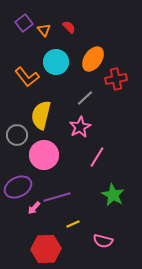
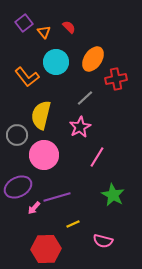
orange triangle: moved 2 px down
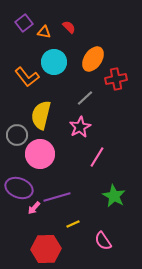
orange triangle: rotated 40 degrees counterclockwise
cyan circle: moved 2 px left
pink circle: moved 4 px left, 1 px up
purple ellipse: moved 1 px right, 1 px down; rotated 48 degrees clockwise
green star: moved 1 px right, 1 px down
pink semicircle: rotated 42 degrees clockwise
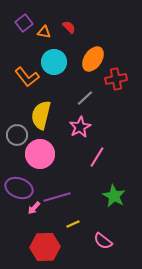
pink semicircle: rotated 18 degrees counterclockwise
red hexagon: moved 1 px left, 2 px up
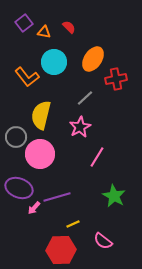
gray circle: moved 1 px left, 2 px down
red hexagon: moved 16 px right, 3 px down
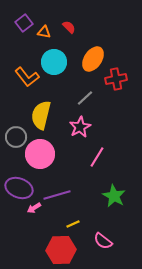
purple line: moved 2 px up
pink arrow: rotated 16 degrees clockwise
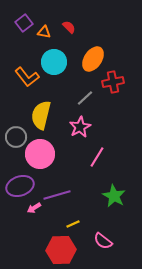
red cross: moved 3 px left, 3 px down
purple ellipse: moved 1 px right, 2 px up; rotated 40 degrees counterclockwise
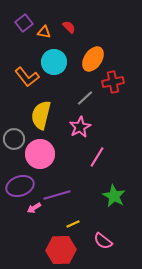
gray circle: moved 2 px left, 2 px down
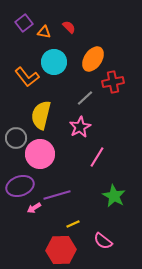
gray circle: moved 2 px right, 1 px up
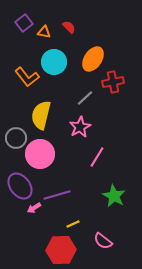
purple ellipse: rotated 72 degrees clockwise
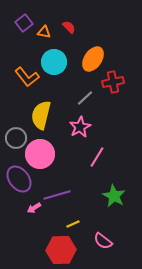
purple ellipse: moved 1 px left, 7 px up
